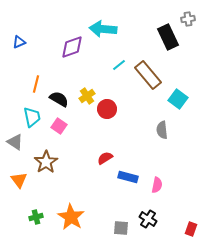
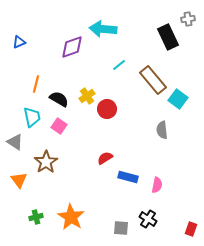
brown rectangle: moved 5 px right, 5 px down
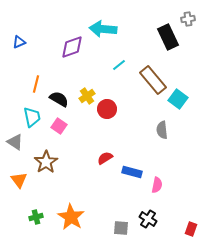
blue rectangle: moved 4 px right, 5 px up
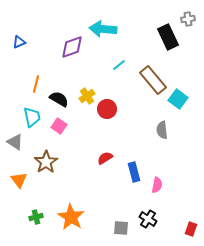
blue rectangle: moved 2 px right; rotated 60 degrees clockwise
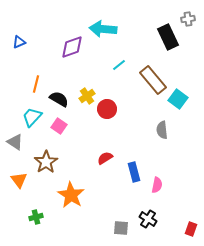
cyan trapezoid: rotated 125 degrees counterclockwise
orange star: moved 22 px up
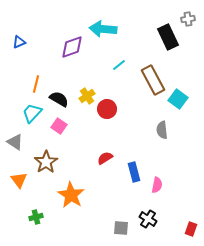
brown rectangle: rotated 12 degrees clockwise
cyan trapezoid: moved 4 px up
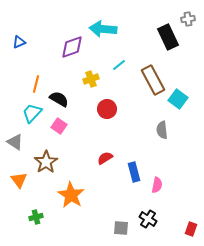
yellow cross: moved 4 px right, 17 px up; rotated 14 degrees clockwise
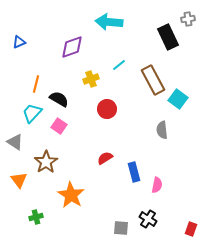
cyan arrow: moved 6 px right, 7 px up
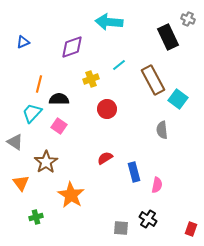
gray cross: rotated 32 degrees clockwise
blue triangle: moved 4 px right
orange line: moved 3 px right
black semicircle: rotated 30 degrees counterclockwise
orange triangle: moved 2 px right, 3 px down
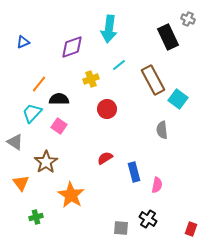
cyan arrow: moved 7 px down; rotated 88 degrees counterclockwise
orange line: rotated 24 degrees clockwise
